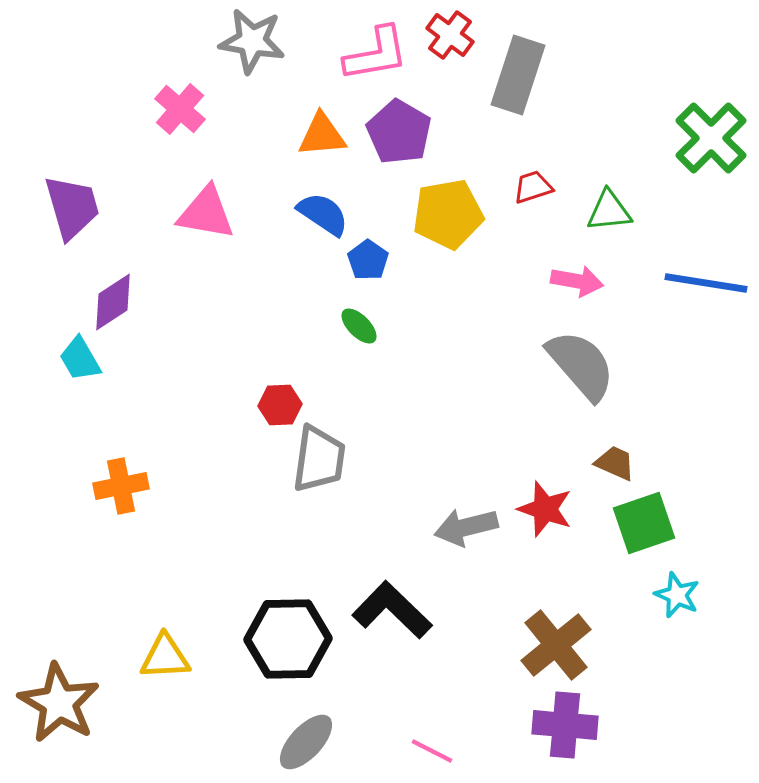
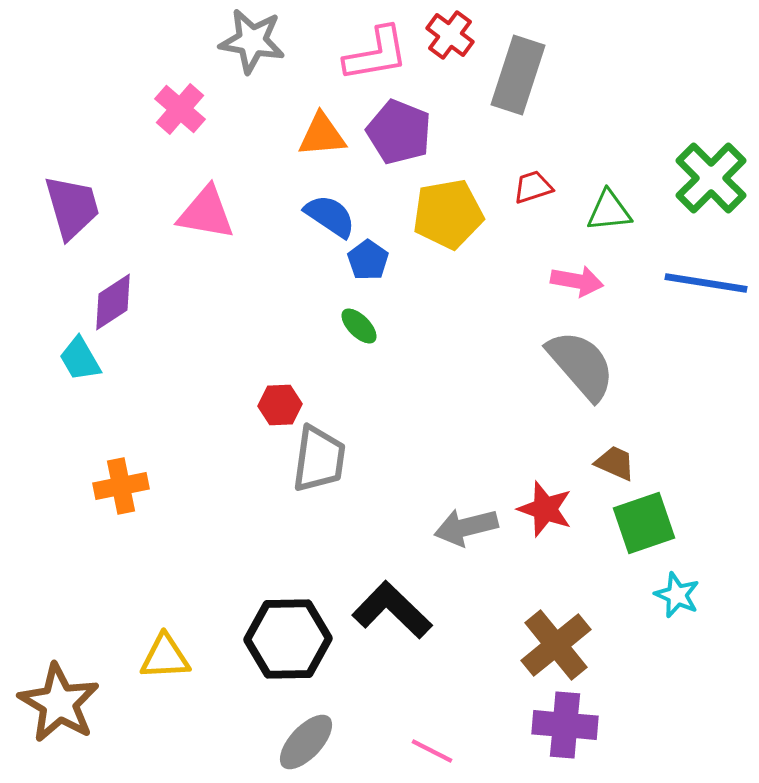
purple pentagon: rotated 8 degrees counterclockwise
green cross: moved 40 px down
blue semicircle: moved 7 px right, 2 px down
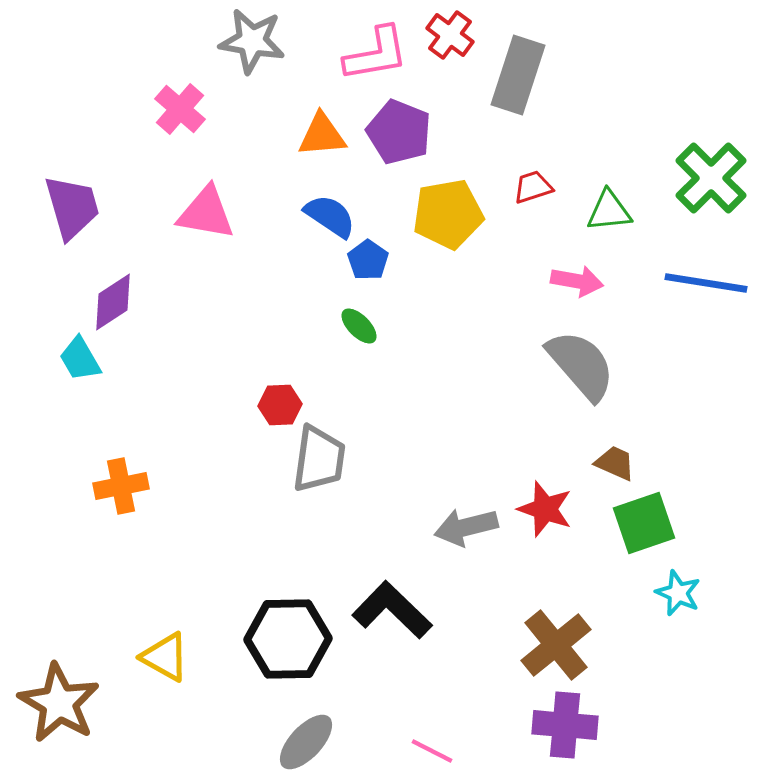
cyan star: moved 1 px right, 2 px up
yellow triangle: rotated 32 degrees clockwise
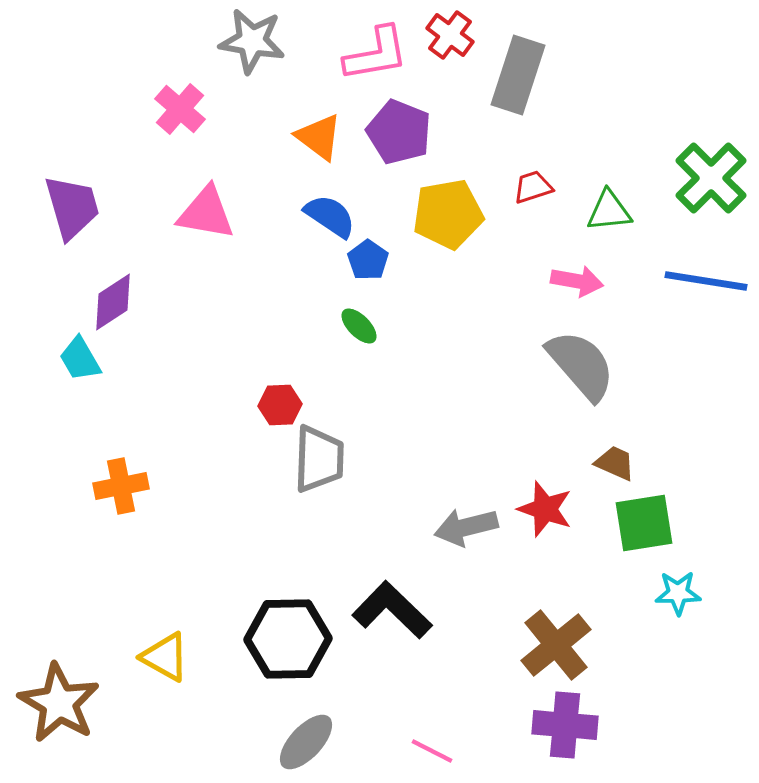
orange triangle: moved 3 px left, 2 px down; rotated 42 degrees clockwise
blue line: moved 2 px up
gray trapezoid: rotated 6 degrees counterclockwise
green square: rotated 10 degrees clockwise
cyan star: rotated 24 degrees counterclockwise
